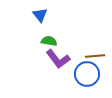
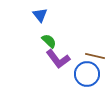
green semicircle: rotated 35 degrees clockwise
brown line: rotated 18 degrees clockwise
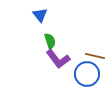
green semicircle: moved 1 px right; rotated 28 degrees clockwise
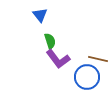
brown line: moved 3 px right, 3 px down
blue circle: moved 3 px down
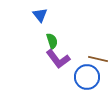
green semicircle: moved 2 px right
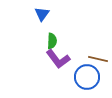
blue triangle: moved 2 px right, 1 px up; rotated 14 degrees clockwise
green semicircle: rotated 21 degrees clockwise
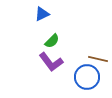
blue triangle: rotated 28 degrees clockwise
green semicircle: rotated 42 degrees clockwise
purple L-shape: moved 7 px left, 3 px down
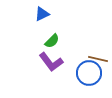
blue circle: moved 2 px right, 4 px up
